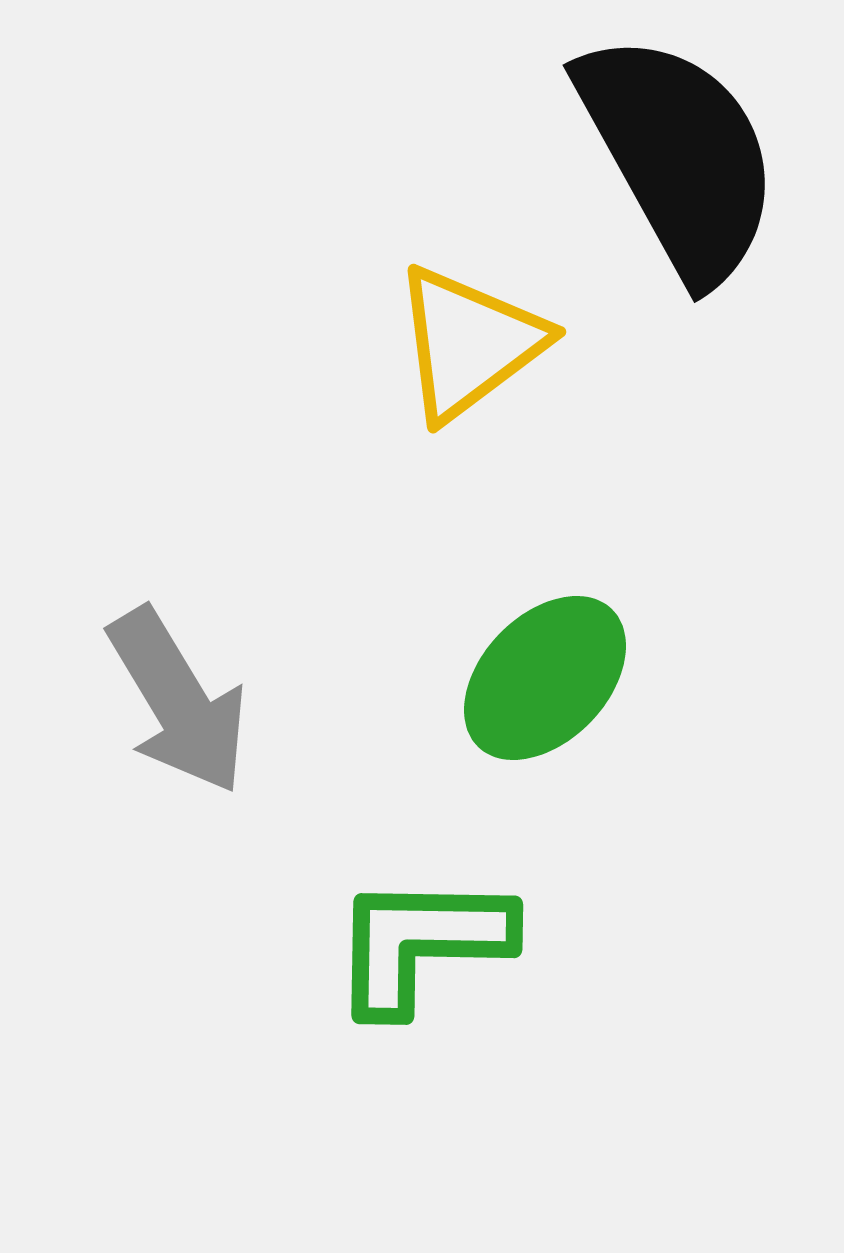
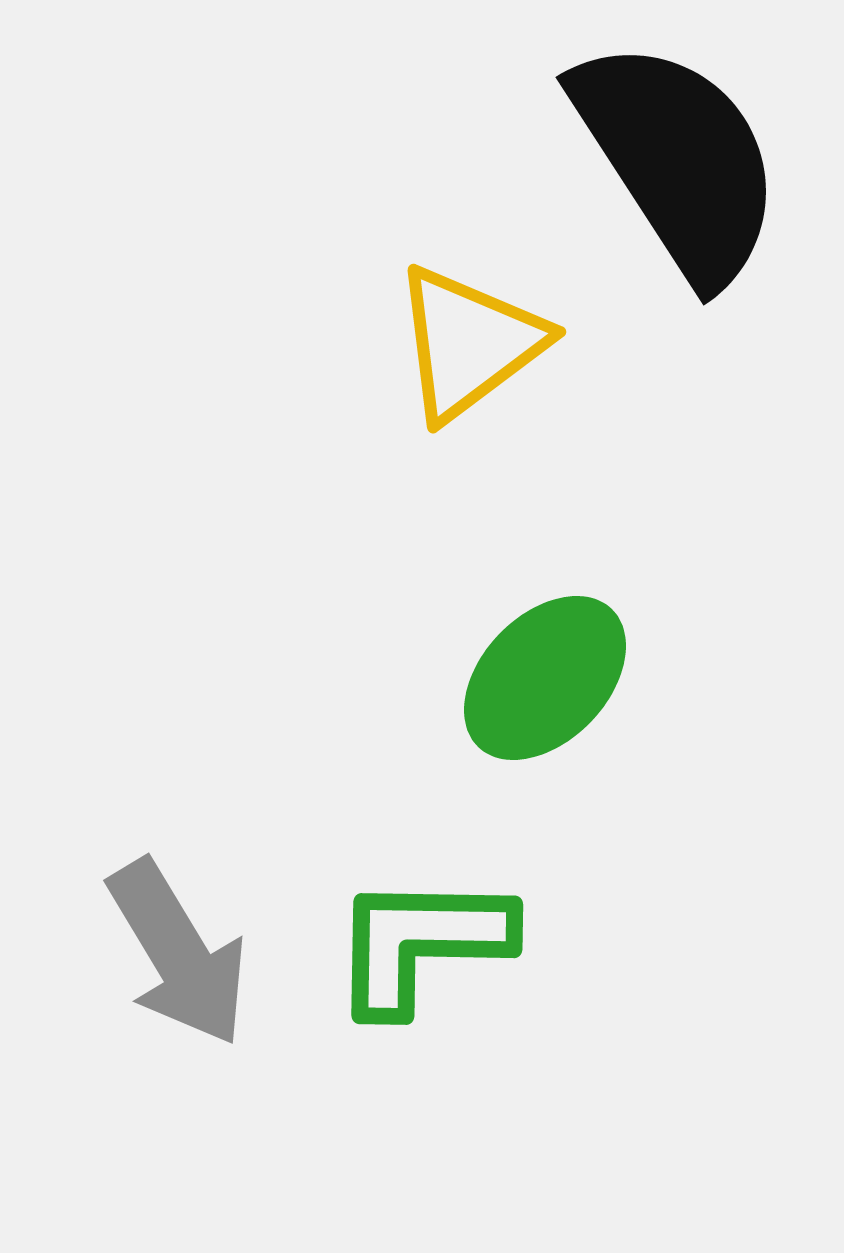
black semicircle: moved 1 px left, 4 px down; rotated 4 degrees counterclockwise
gray arrow: moved 252 px down
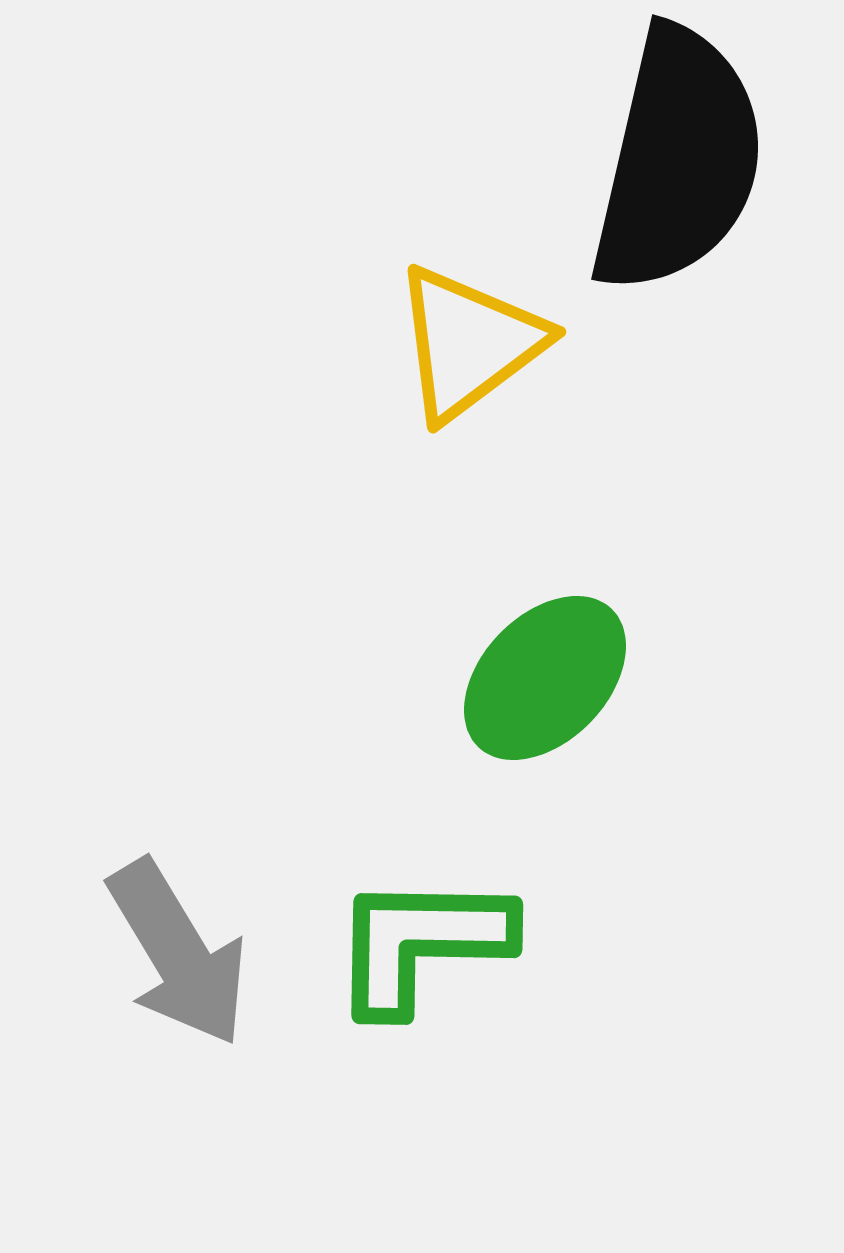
black semicircle: rotated 46 degrees clockwise
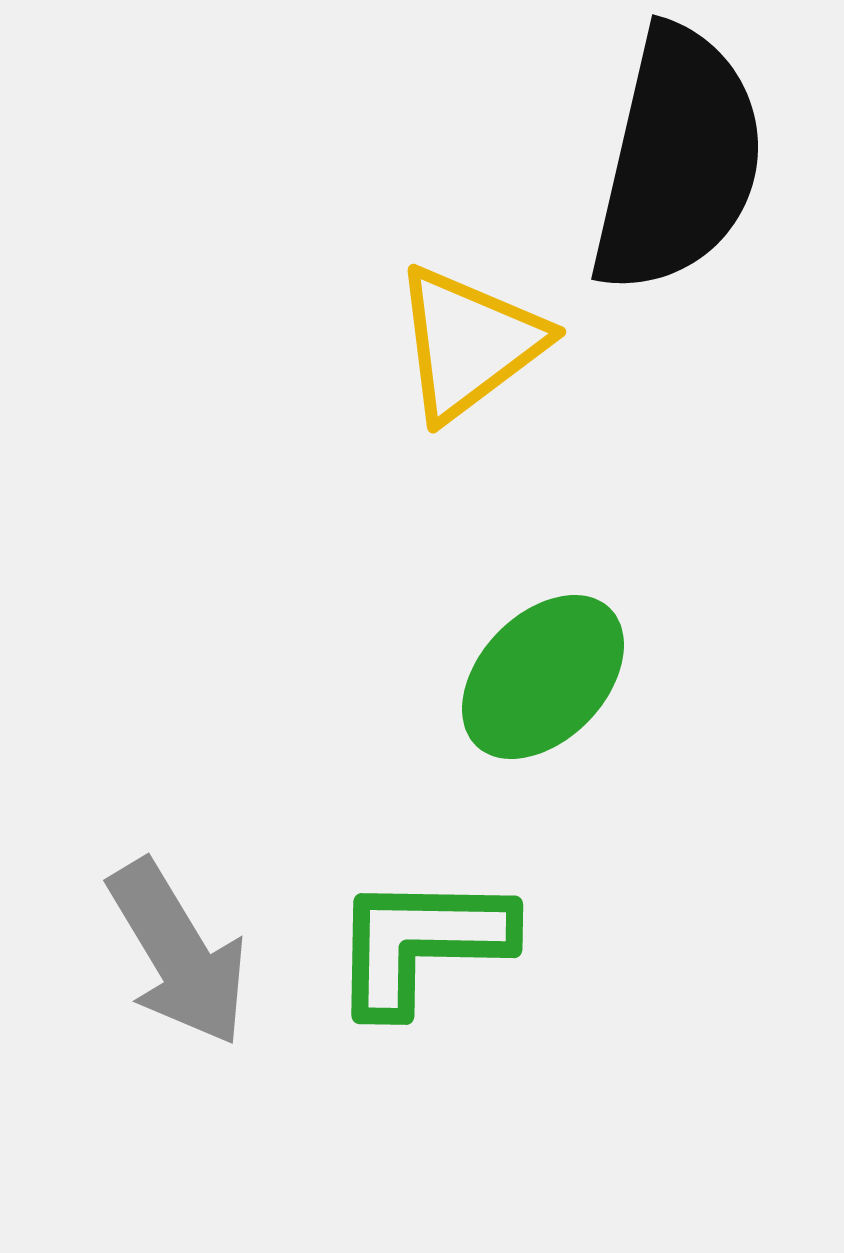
green ellipse: moved 2 px left, 1 px up
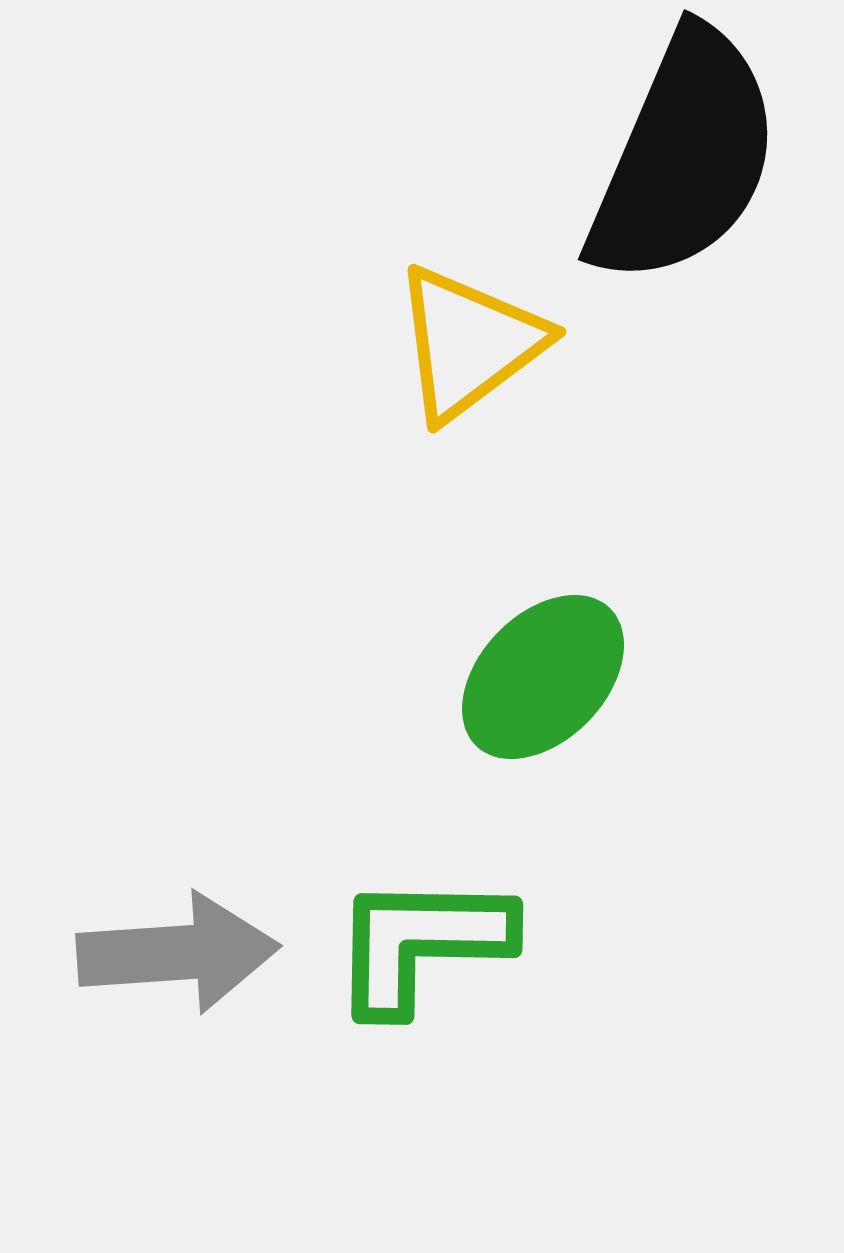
black semicircle: moved 6 px right, 3 px up; rotated 10 degrees clockwise
gray arrow: rotated 63 degrees counterclockwise
